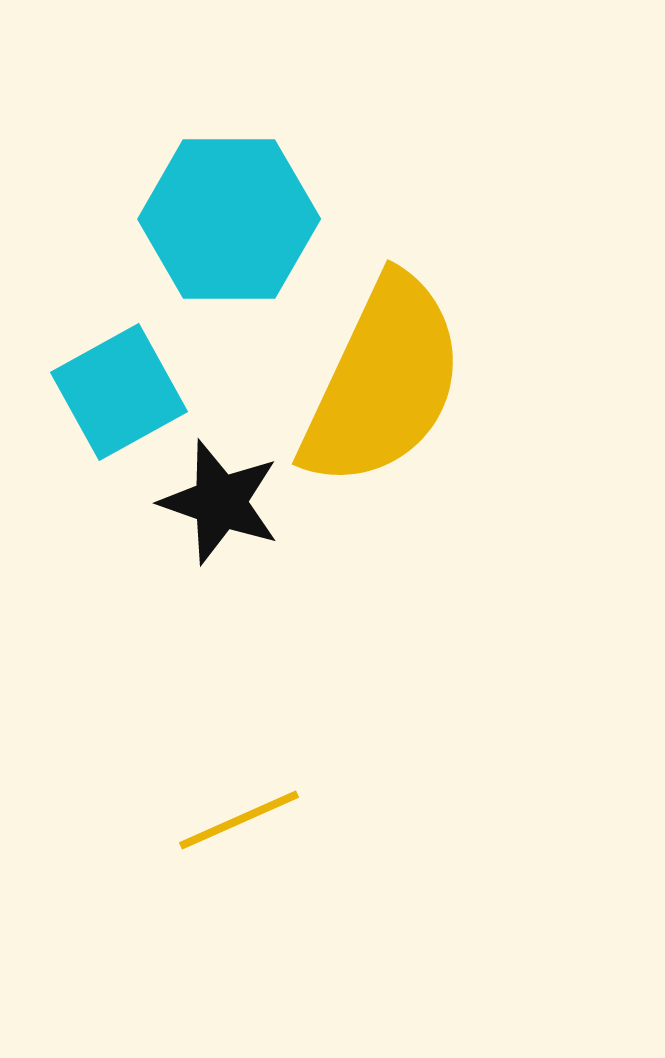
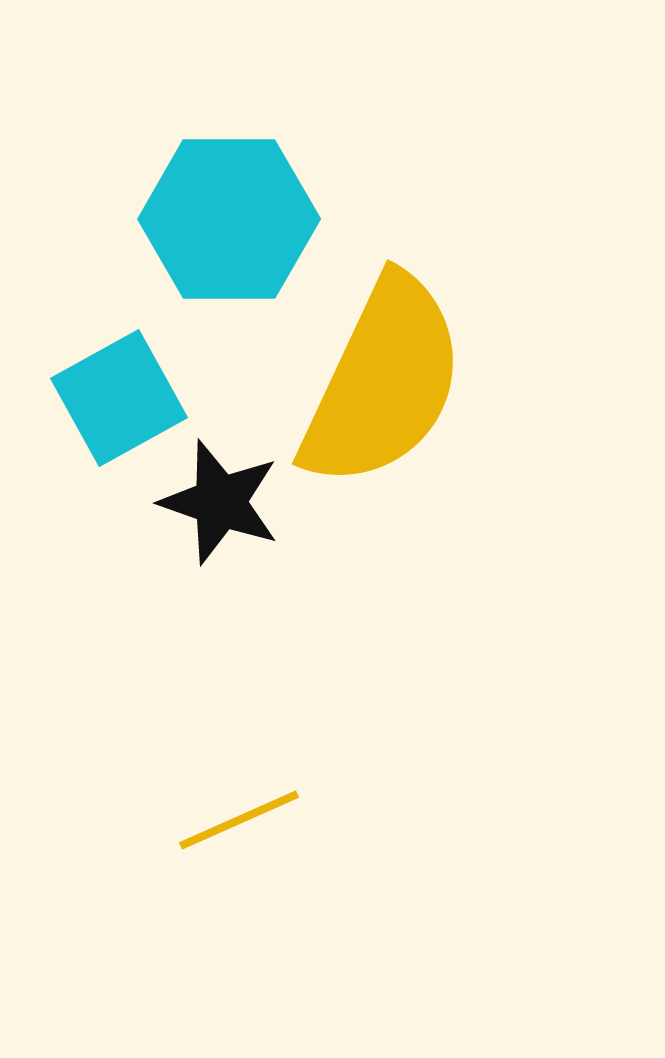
cyan square: moved 6 px down
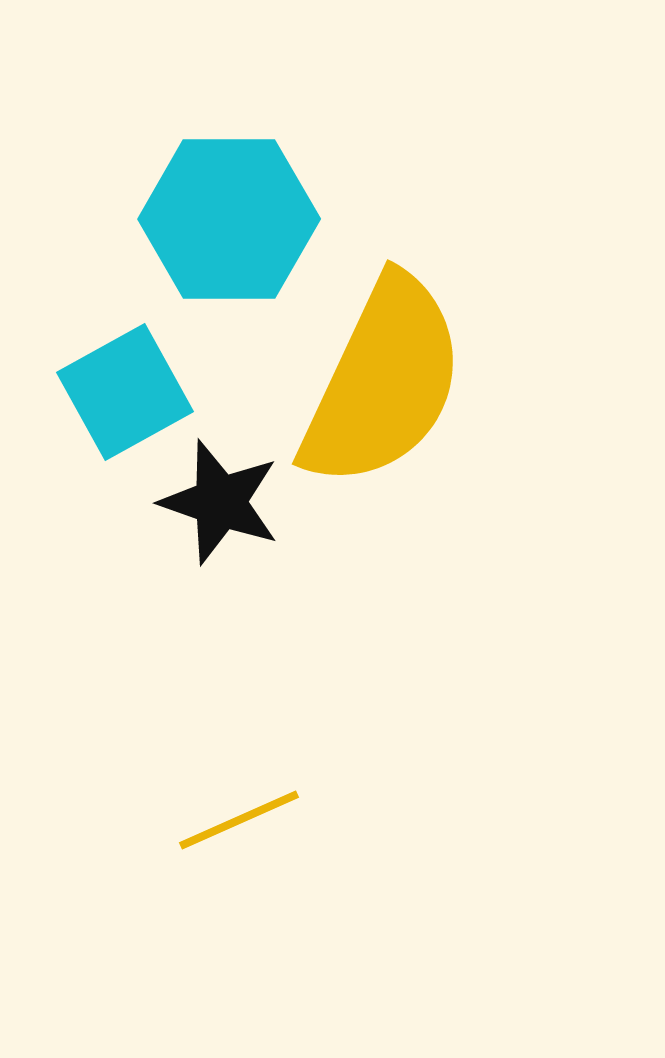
cyan square: moved 6 px right, 6 px up
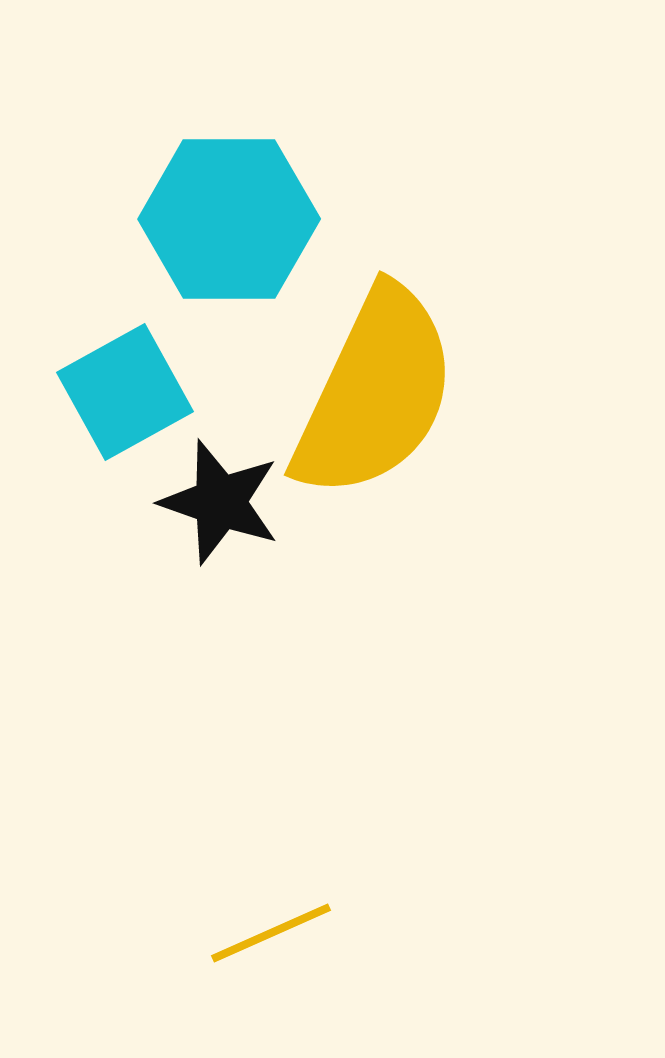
yellow semicircle: moved 8 px left, 11 px down
yellow line: moved 32 px right, 113 px down
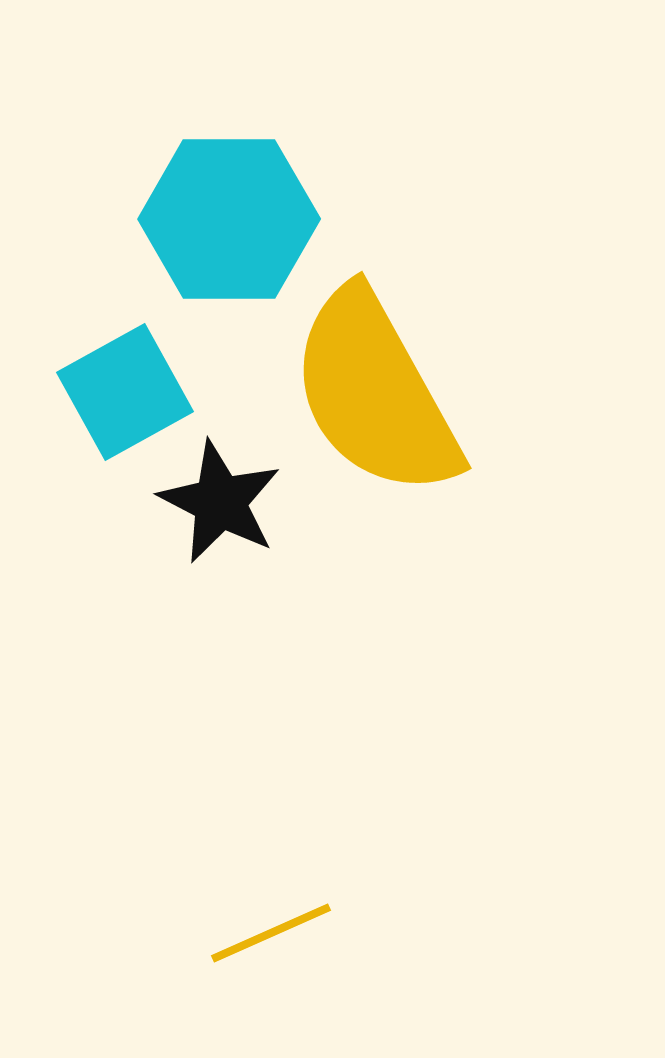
yellow semicircle: rotated 126 degrees clockwise
black star: rotated 8 degrees clockwise
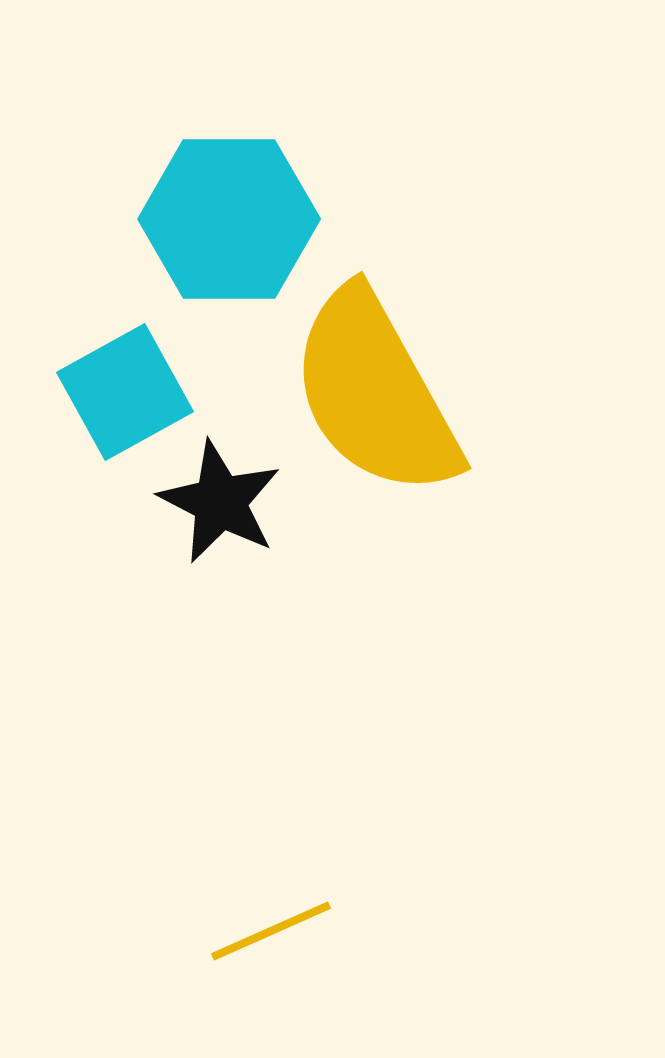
yellow line: moved 2 px up
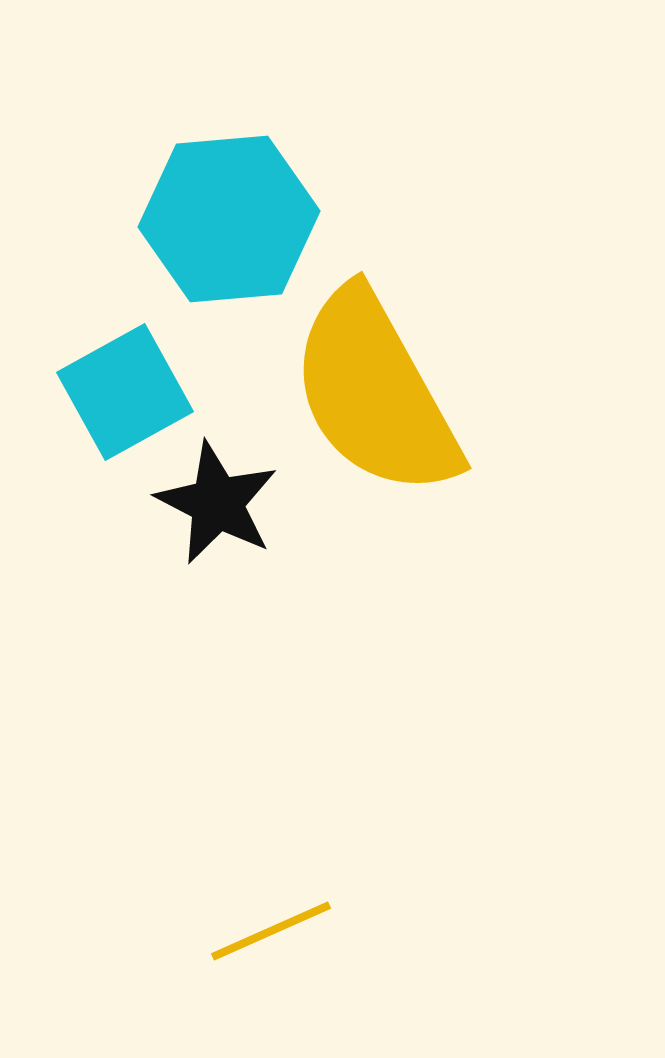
cyan hexagon: rotated 5 degrees counterclockwise
black star: moved 3 px left, 1 px down
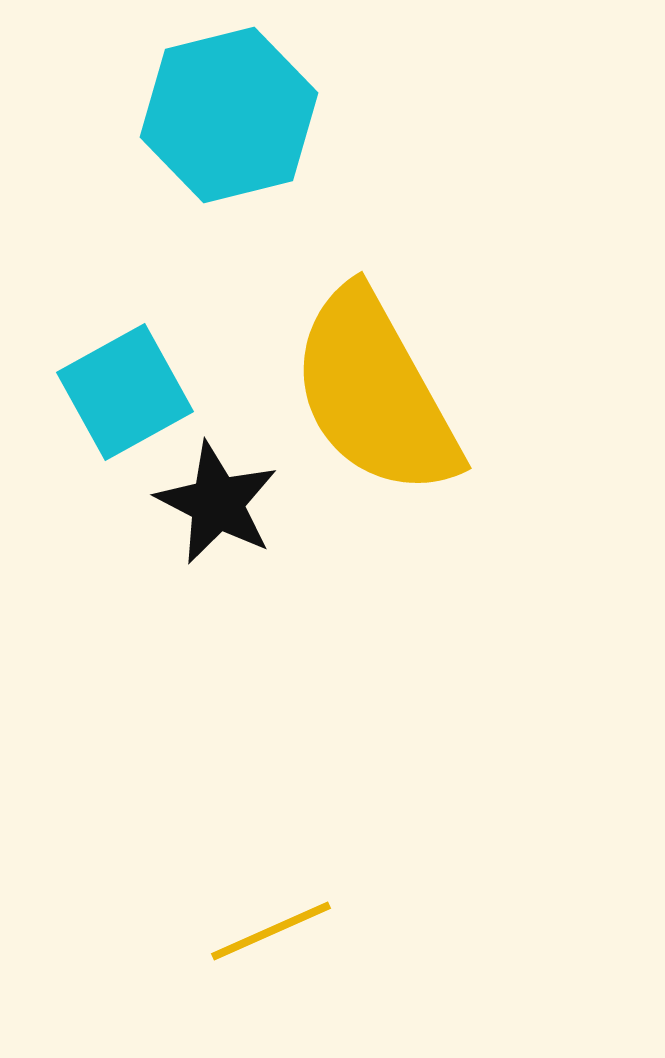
cyan hexagon: moved 104 px up; rotated 9 degrees counterclockwise
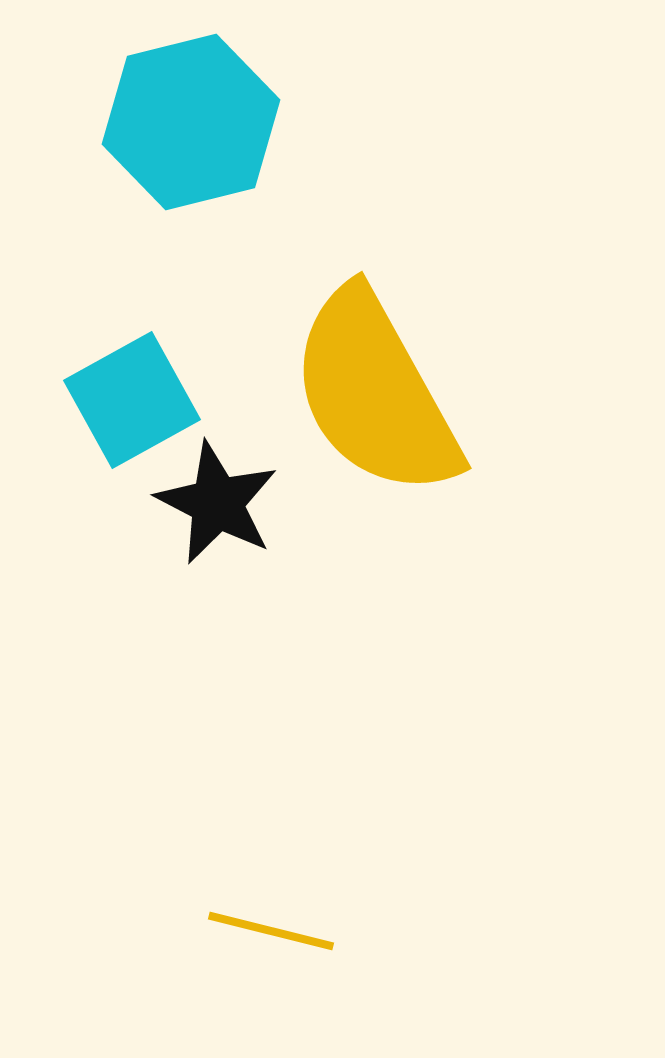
cyan hexagon: moved 38 px left, 7 px down
cyan square: moved 7 px right, 8 px down
yellow line: rotated 38 degrees clockwise
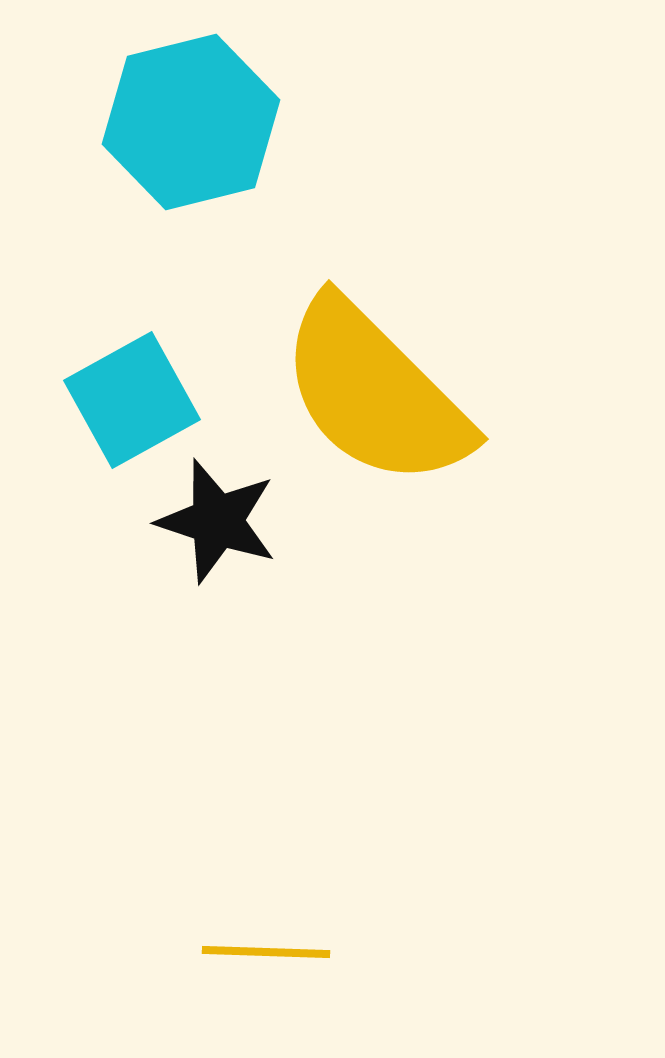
yellow semicircle: rotated 16 degrees counterclockwise
black star: moved 18 px down; rotated 9 degrees counterclockwise
yellow line: moved 5 px left, 21 px down; rotated 12 degrees counterclockwise
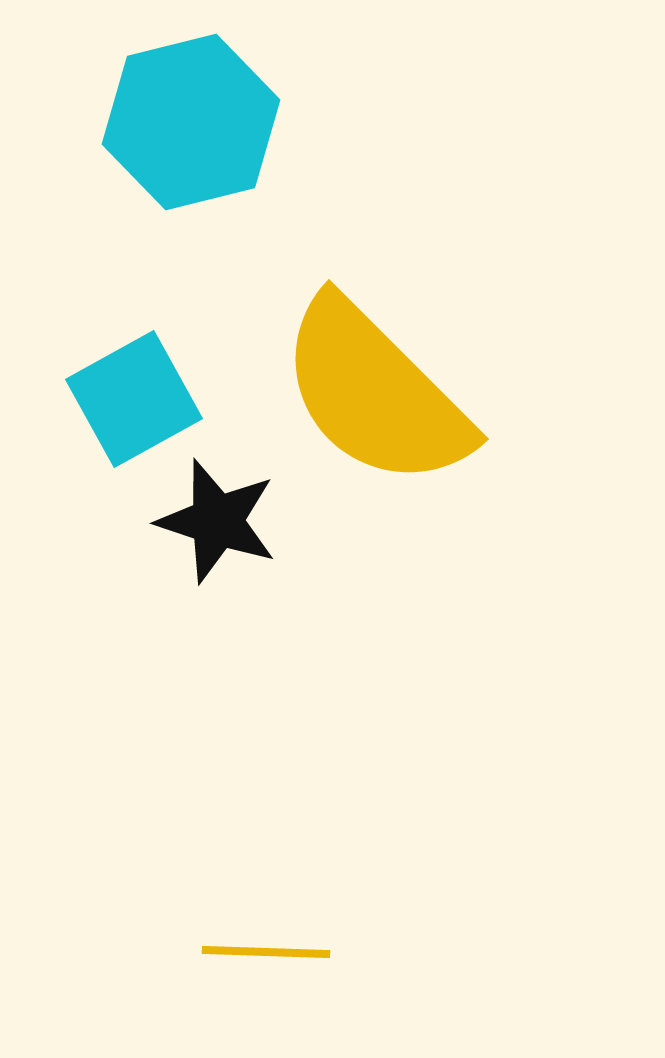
cyan square: moved 2 px right, 1 px up
